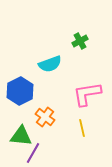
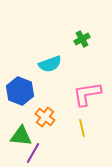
green cross: moved 2 px right, 2 px up
blue hexagon: rotated 12 degrees counterclockwise
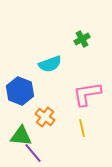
purple line: rotated 70 degrees counterclockwise
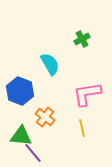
cyan semicircle: rotated 100 degrees counterclockwise
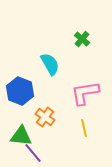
green cross: rotated 21 degrees counterclockwise
pink L-shape: moved 2 px left, 1 px up
yellow line: moved 2 px right
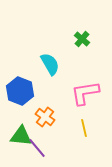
purple line: moved 4 px right, 5 px up
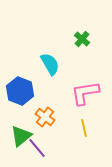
green triangle: rotated 45 degrees counterclockwise
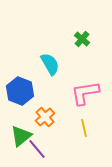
orange cross: rotated 12 degrees clockwise
purple line: moved 1 px down
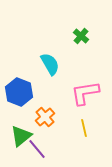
green cross: moved 1 px left, 3 px up
blue hexagon: moved 1 px left, 1 px down
